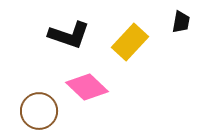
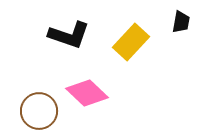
yellow rectangle: moved 1 px right
pink diamond: moved 6 px down
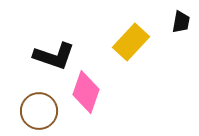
black L-shape: moved 15 px left, 21 px down
pink diamond: moved 1 px left, 1 px up; rotated 66 degrees clockwise
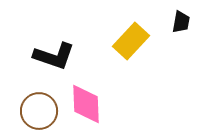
yellow rectangle: moved 1 px up
pink diamond: moved 12 px down; rotated 21 degrees counterclockwise
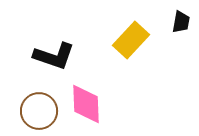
yellow rectangle: moved 1 px up
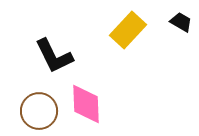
black trapezoid: rotated 70 degrees counterclockwise
yellow rectangle: moved 3 px left, 10 px up
black L-shape: rotated 45 degrees clockwise
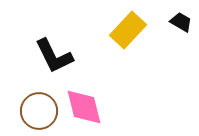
pink diamond: moved 2 px left, 3 px down; rotated 12 degrees counterclockwise
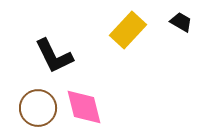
brown circle: moved 1 px left, 3 px up
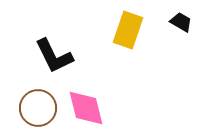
yellow rectangle: rotated 24 degrees counterclockwise
pink diamond: moved 2 px right, 1 px down
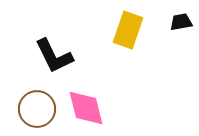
black trapezoid: rotated 40 degrees counterclockwise
brown circle: moved 1 px left, 1 px down
